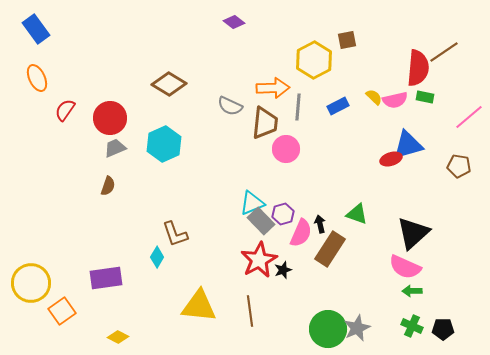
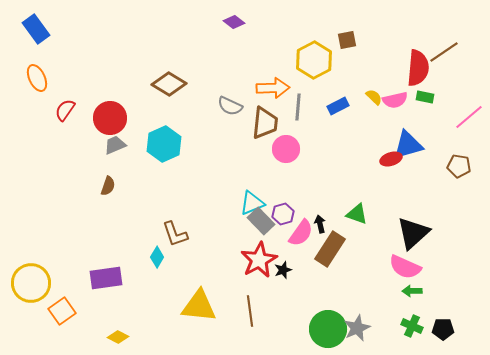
gray trapezoid at (115, 148): moved 3 px up
pink semicircle at (301, 233): rotated 12 degrees clockwise
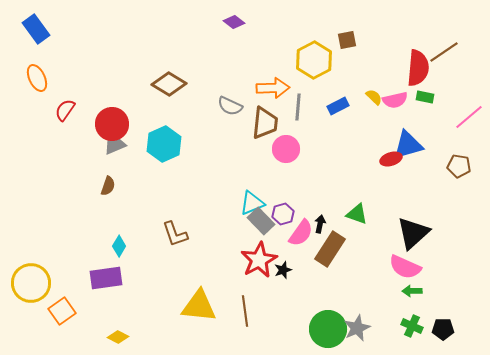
red circle at (110, 118): moved 2 px right, 6 px down
black arrow at (320, 224): rotated 24 degrees clockwise
cyan diamond at (157, 257): moved 38 px left, 11 px up
brown line at (250, 311): moved 5 px left
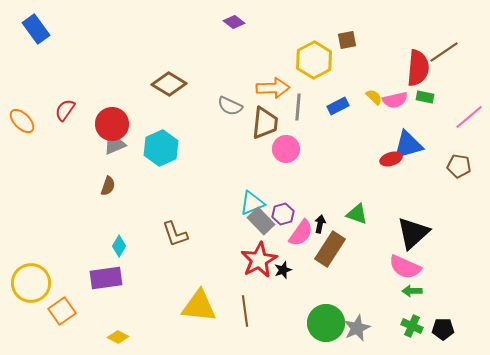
orange ellipse at (37, 78): moved 15 px left, 43 px down; rotated 20 degrees counterclockwise
cyan hexagon at (164, 144): moved 3 px left, 4 px down
green circle at (328, 329): moved 2 px left, 6 px up
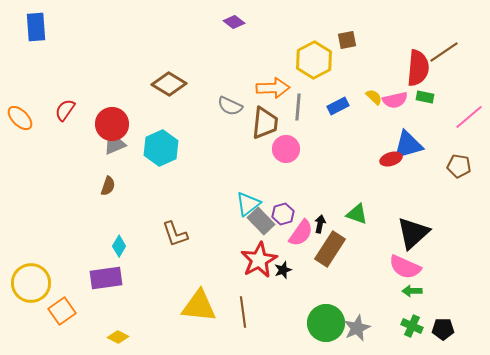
blue rectangle at (36, 29): moved 2 px up; rotated 32 degrees clockwise
orange ellipse at (22, 121): moved 2 px left, 3 px up
cyan triangle at (252, 203): moved 4 px left, 1 px down; rotated 16 degrees counterclockwise
brown line at (245, 311): moved 2 px left, 1 px down
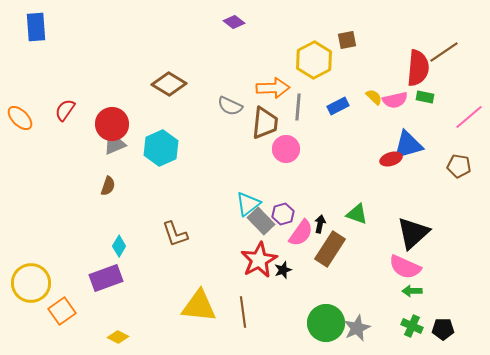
purple rectangle at (106, 278): rotated 12 degrees counterclockwise
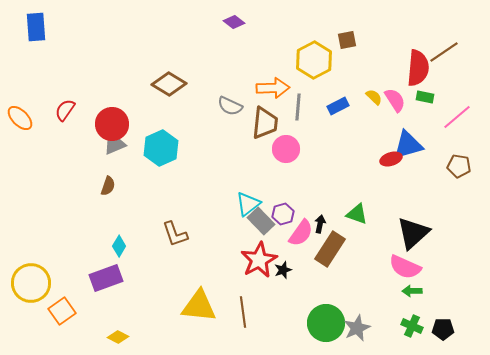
pink semicircle at (395, 100): rotated 110 degrees counterclockwise
pink line at (469, 117): moved 12 px left
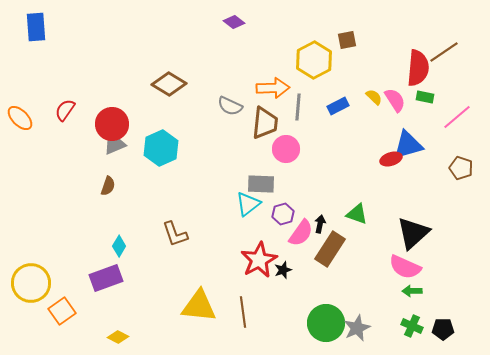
brown pentagon at (459, 166): moved 2 px right, 2 px down; rotated 10 degrees clockwise
gray rectangle at (261, 221): moved 37 px up; rotated 44 degrees counterclockwise
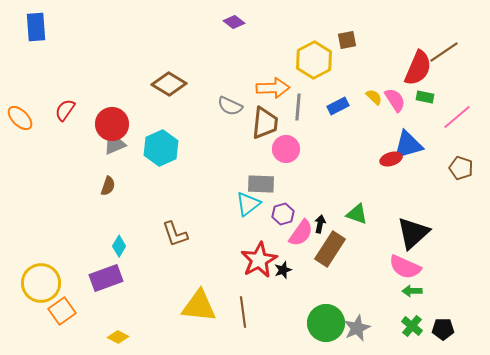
red semicircle at (418, 68): rotated 18 degrees clockwise
yellow circle at (31, 283): moved 10 px right
green cross at (412, 326): rotated 15 degrees clockwise
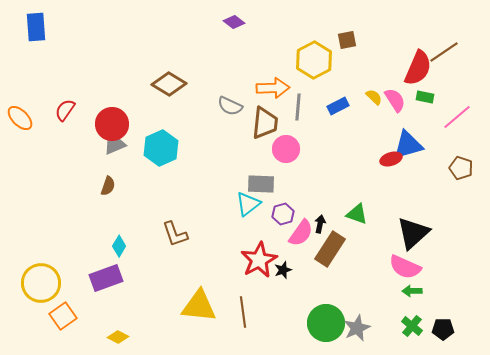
orange square at (62, 311): moved 1 px right, 5 px down
